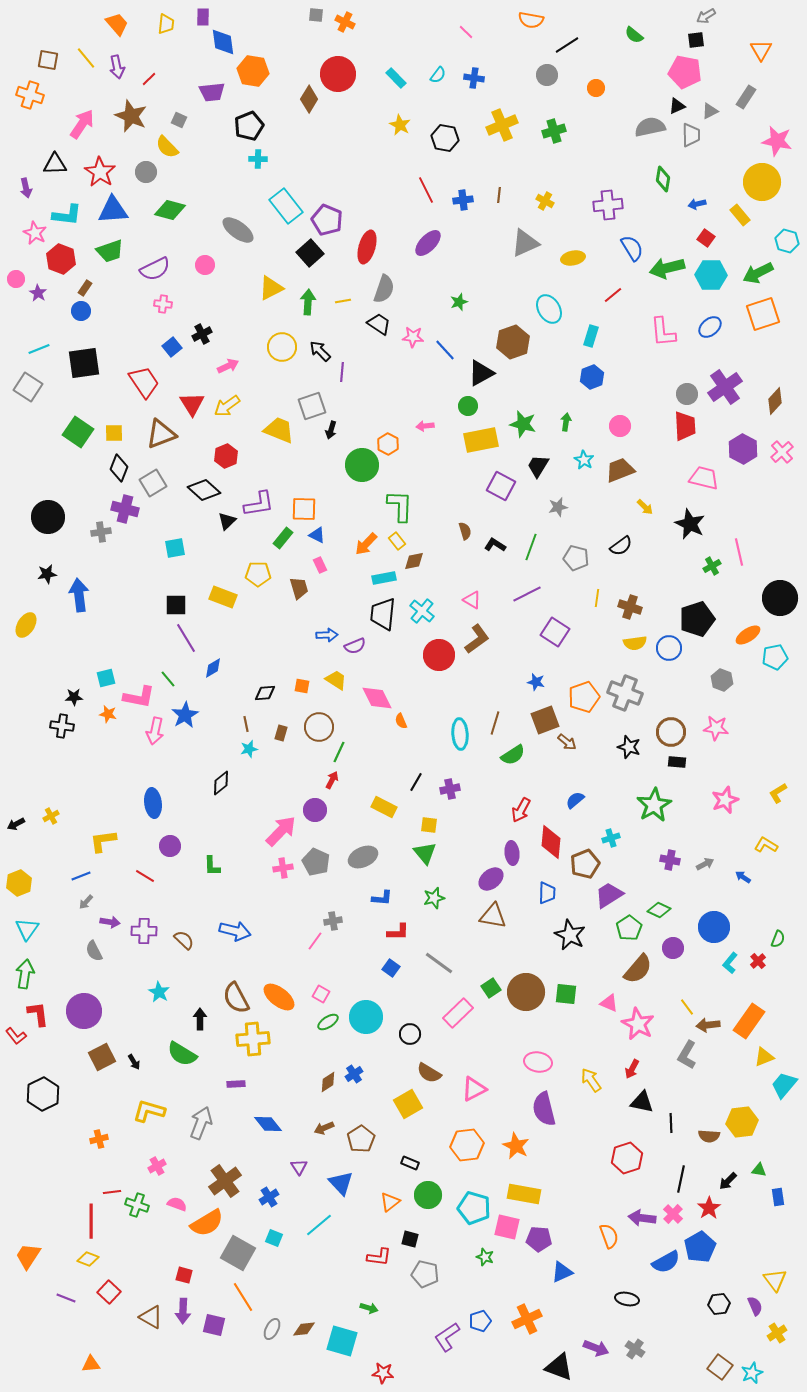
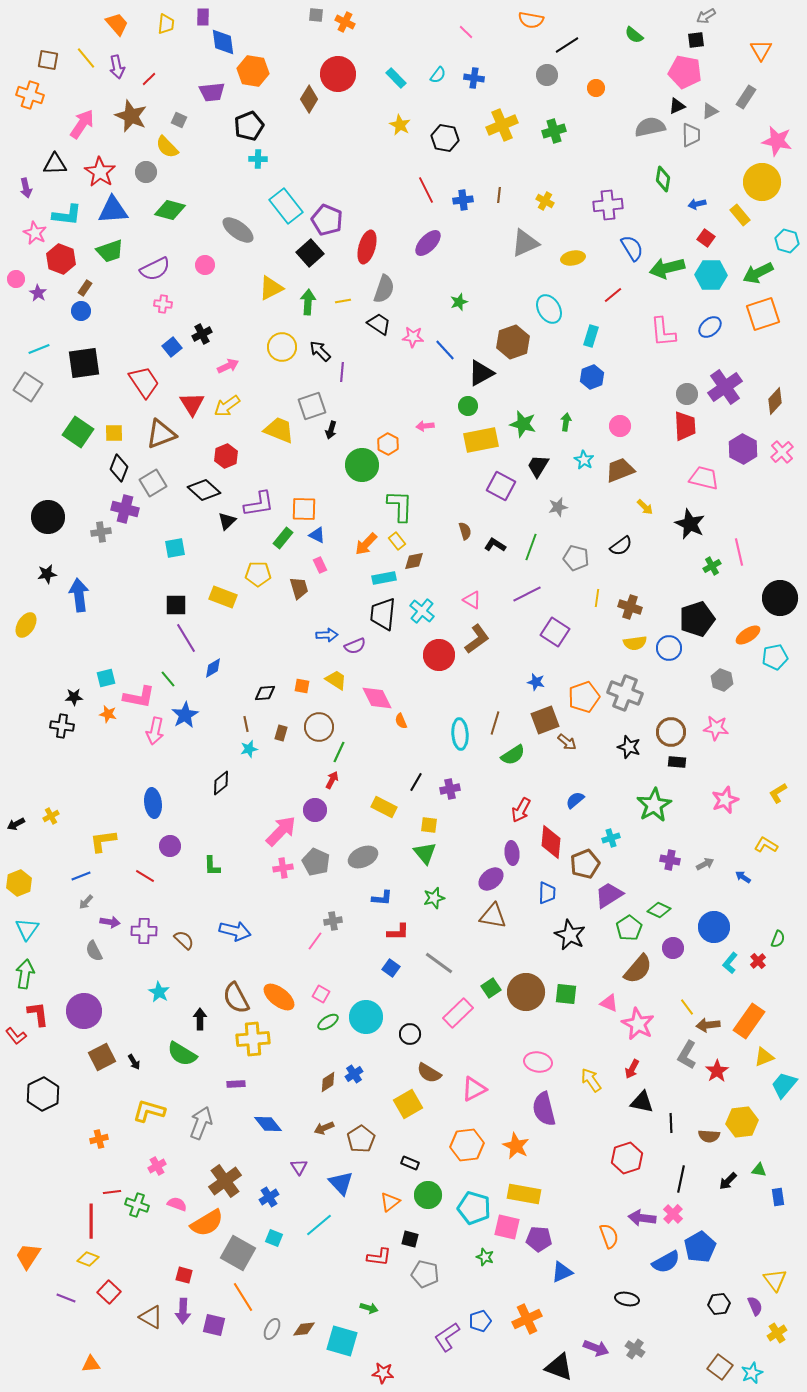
red star at (709, 1208): moved 8 px right, 137 px up
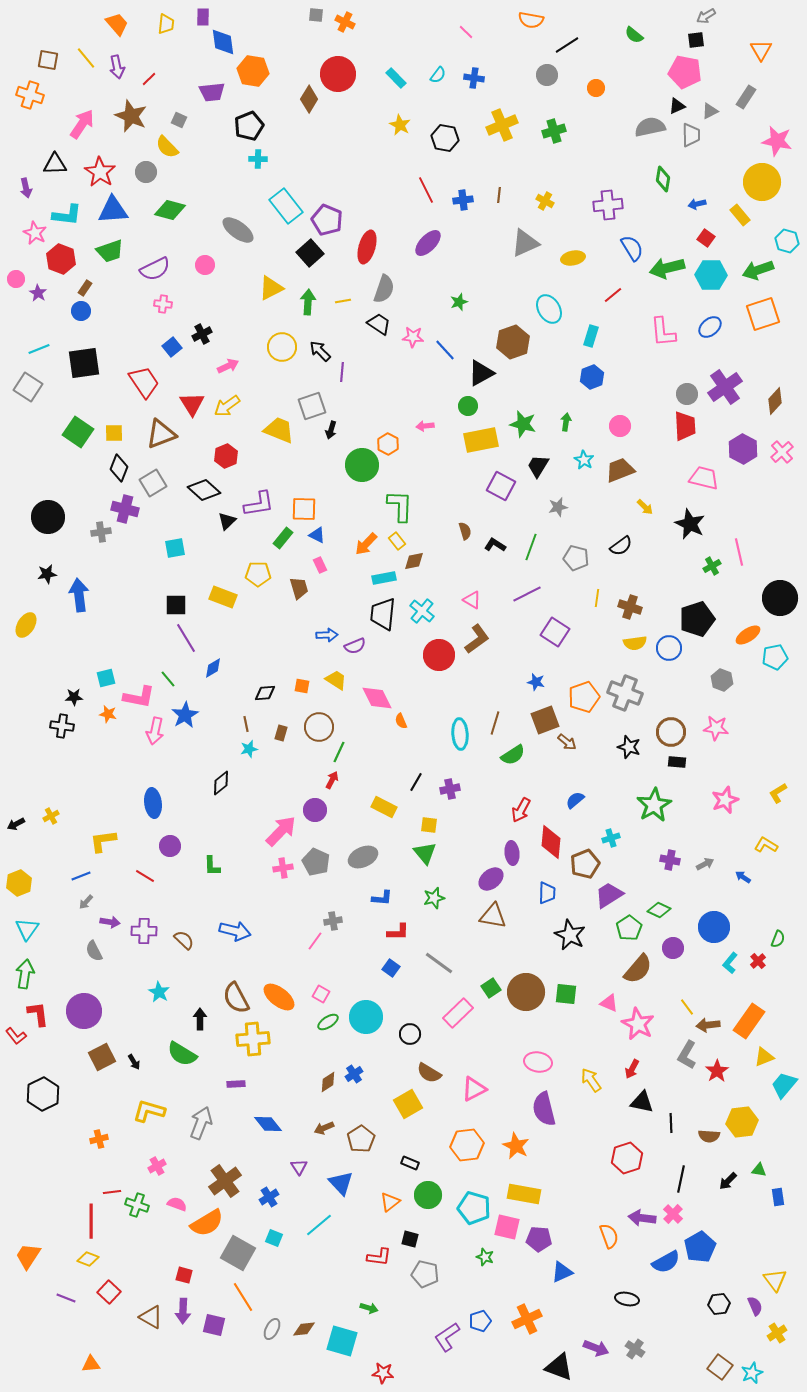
green arrow at (758, 273): moved 3 px up; rotated 8 degrees clockwise
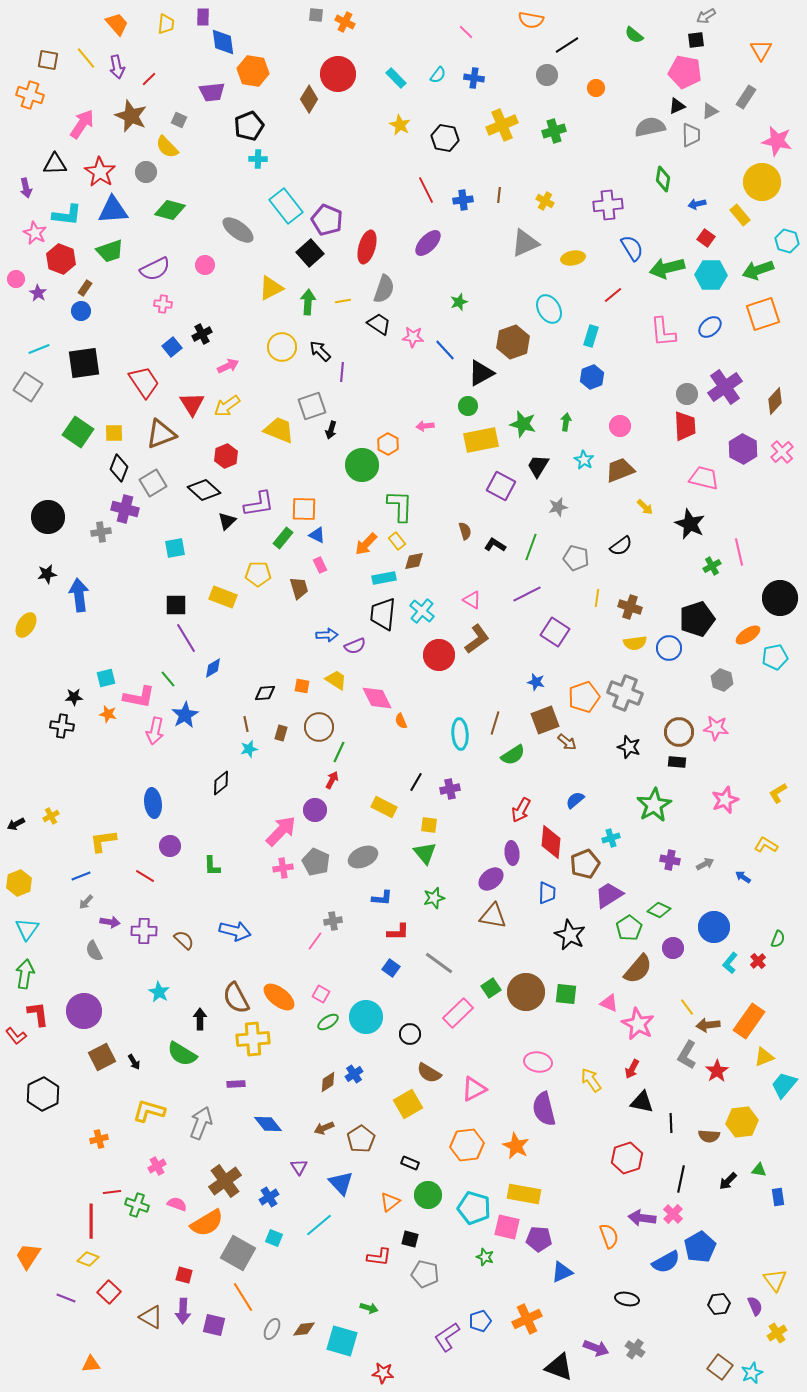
brown circle at (671, 732): moved 8 px right
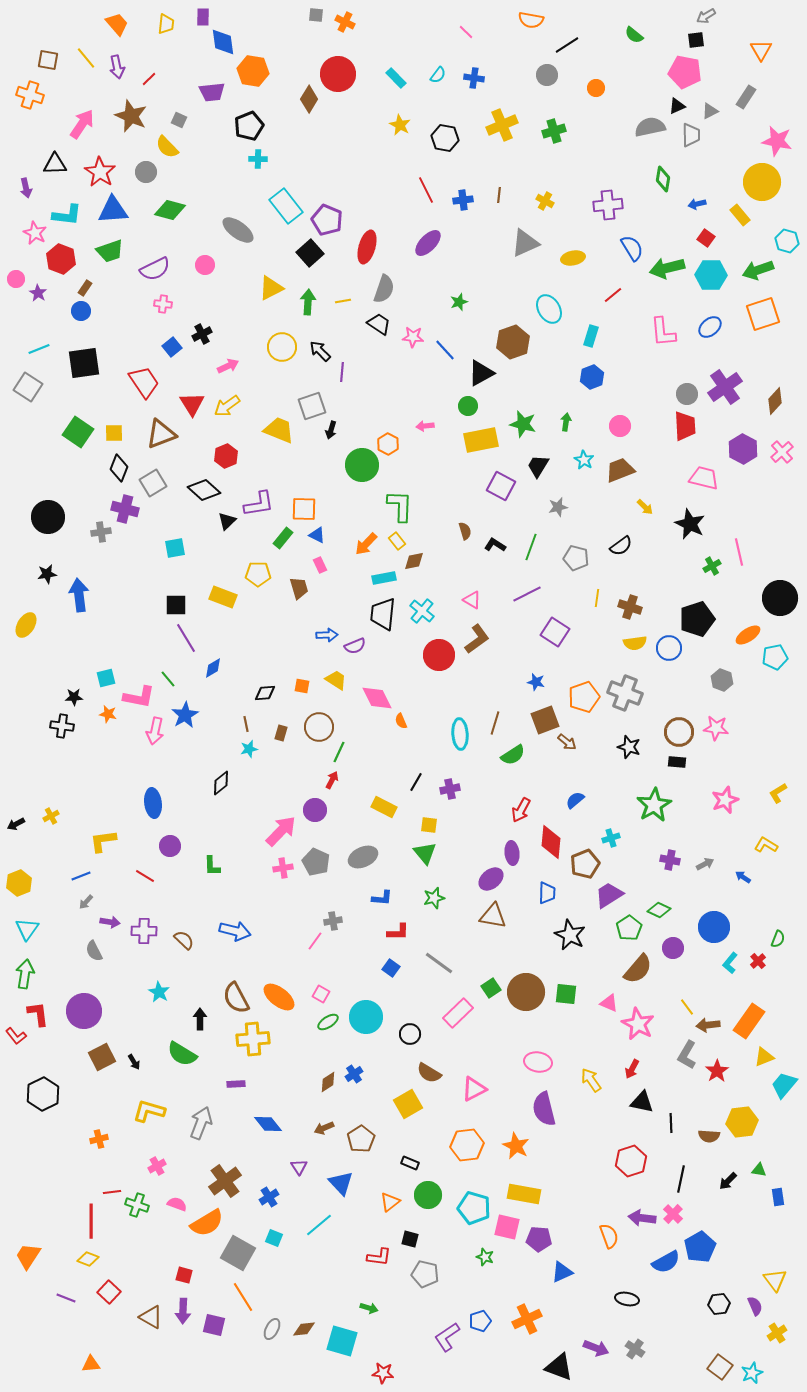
red hexagon at (627, 1158): moved 4 px right, 3 px down
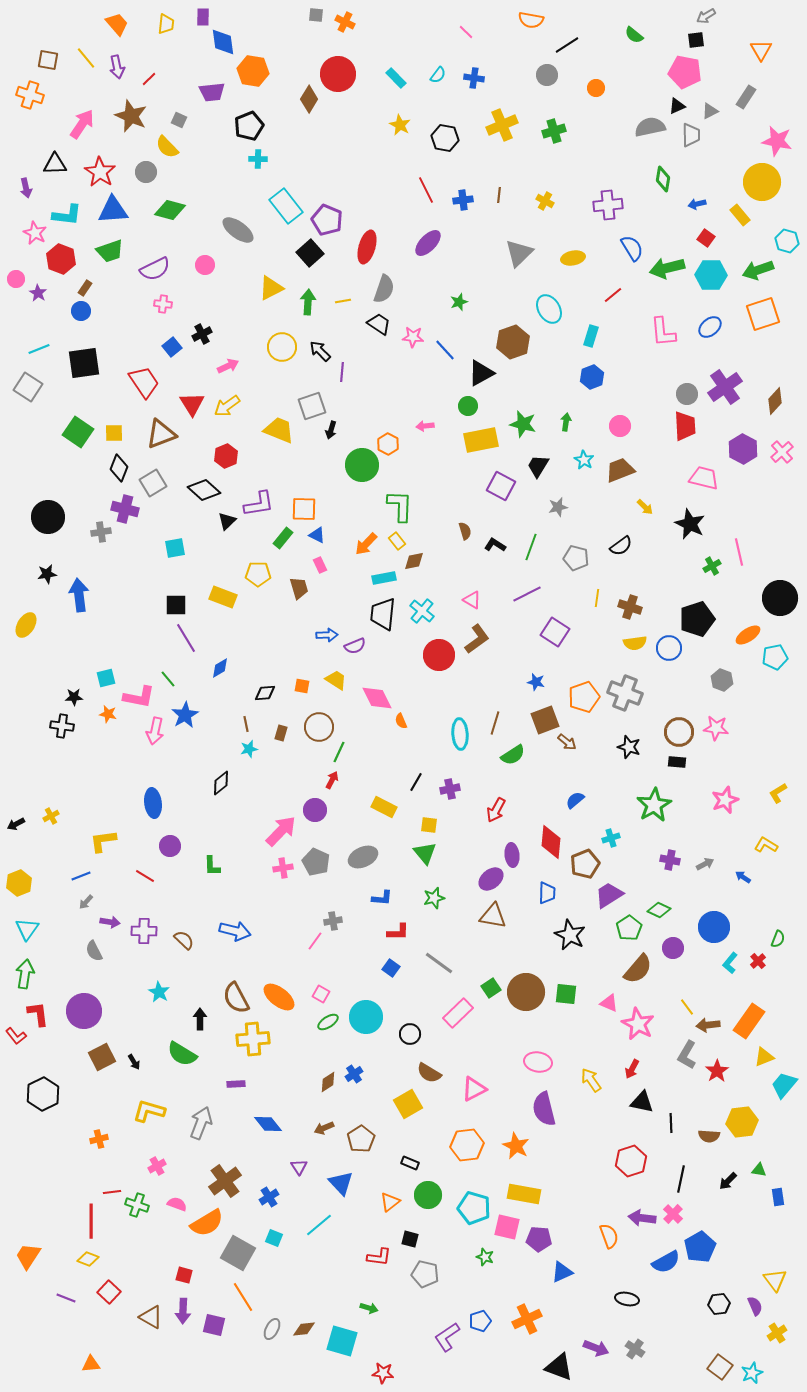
gray triangle at (525, 243): moved 6 px left, 10 px down; rotated 20 degrees counterclockwise
blue diamond at (213, 668): moved 7 px right
red arrow at (521, 810): moved 25 px left
purple ellipse at (512, 853): moved 2 px down
